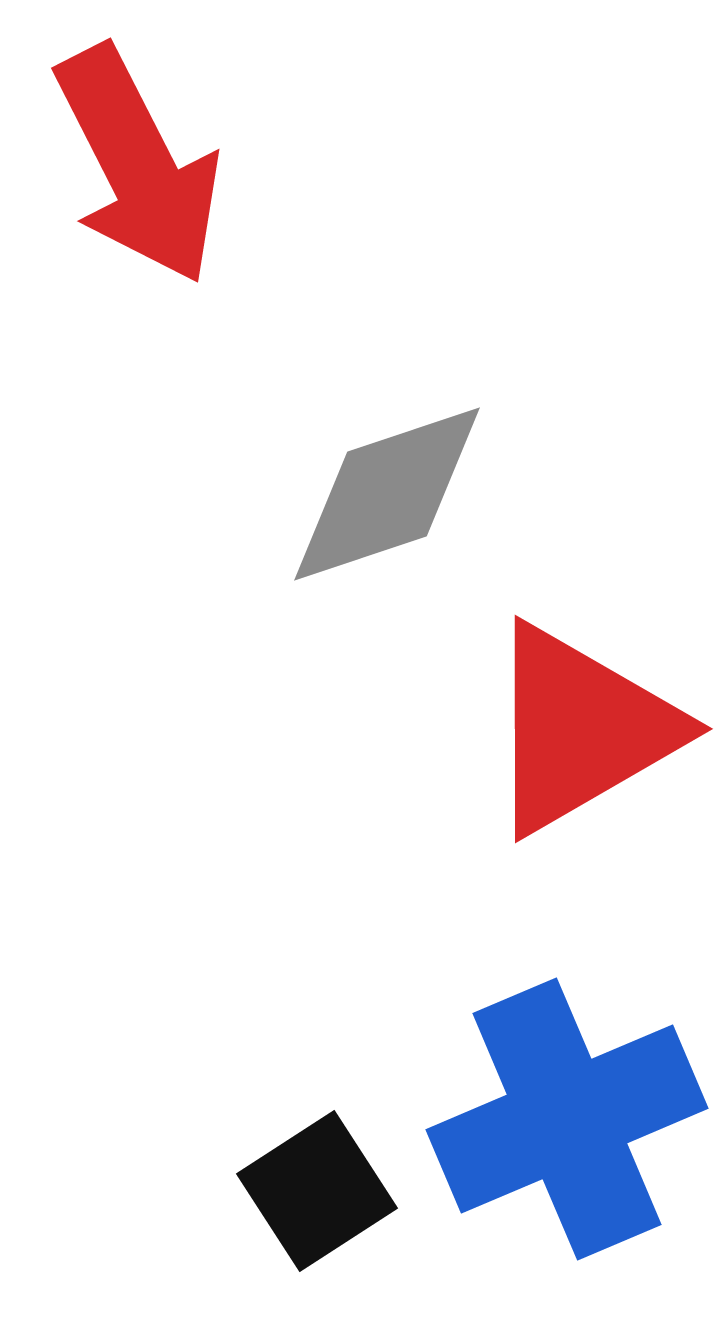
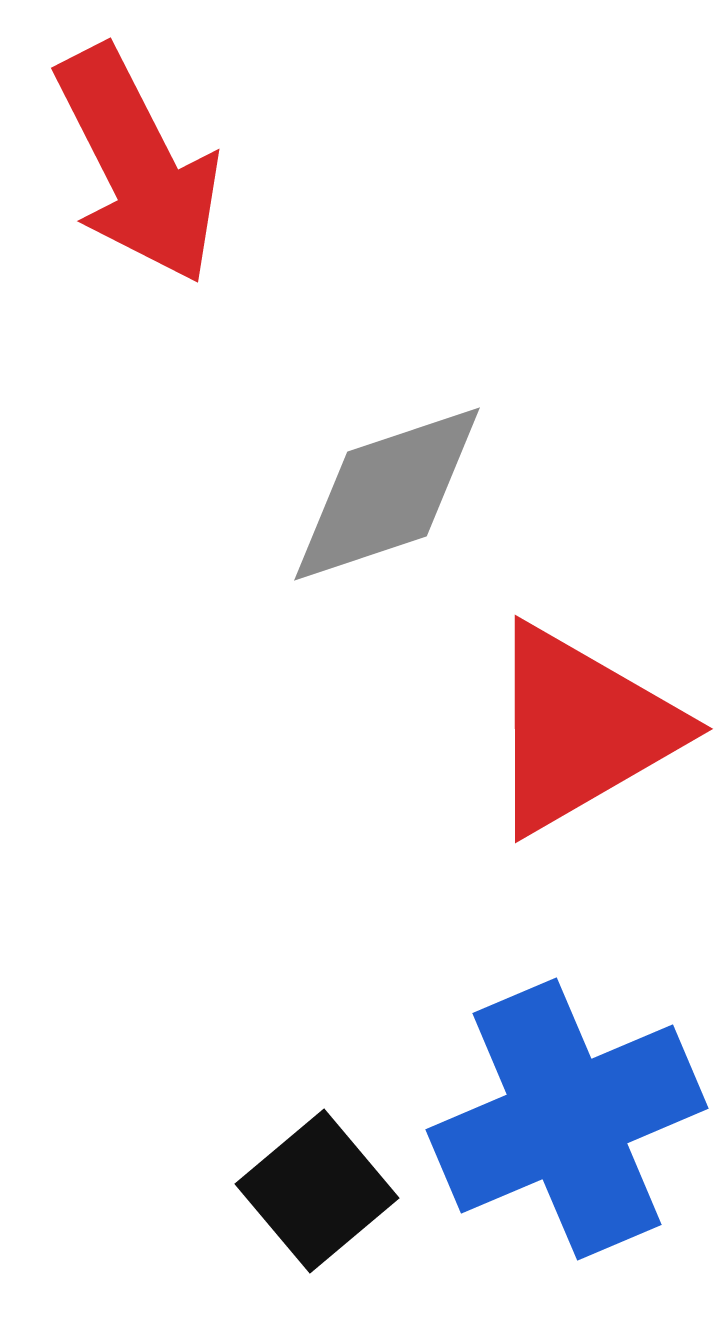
black square: rotated 7 degrees counterclockwise
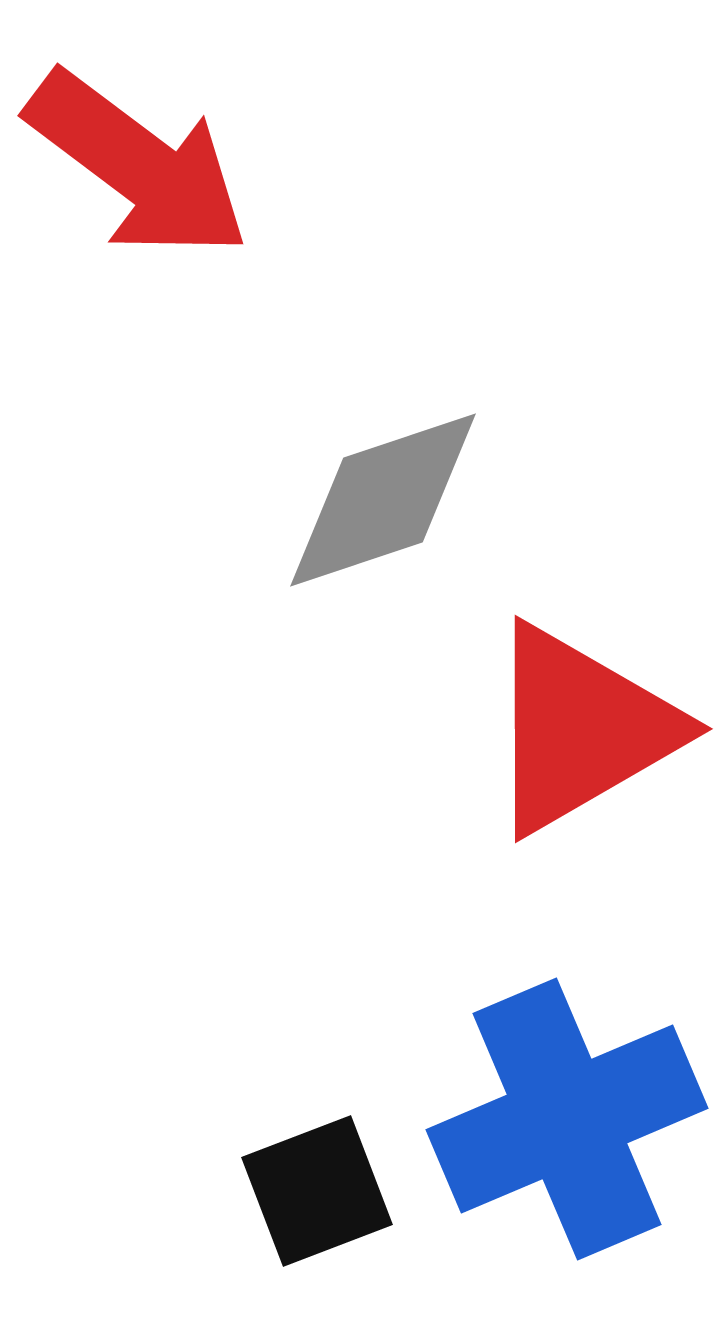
red arrow: rotated 26 degrees counterclockwise
gray diamond: moved 4 px left, 6 px down
black square: rotated 19 degrees clockwise
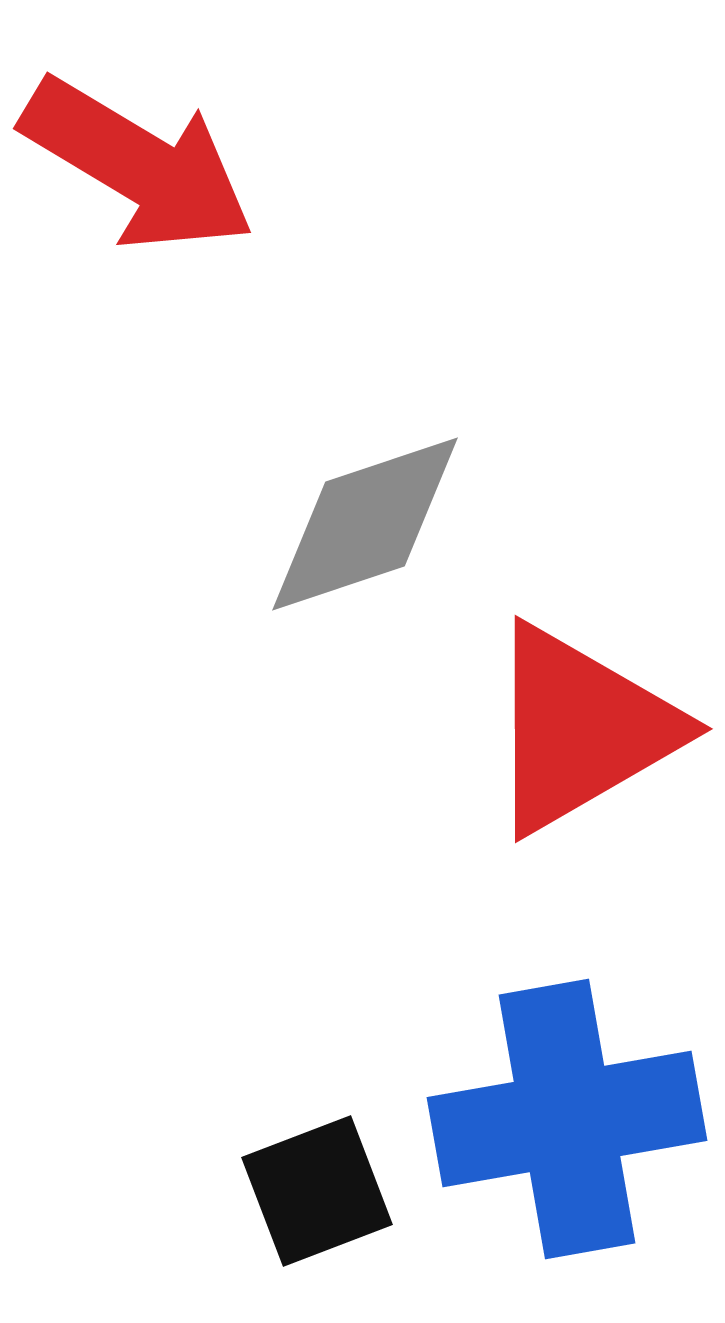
red arrow: rotated 6 degrees counterclockwise
gray diamond: moved 18 px left, 24 px down
blue cross: rotated 13 degrees clockwise
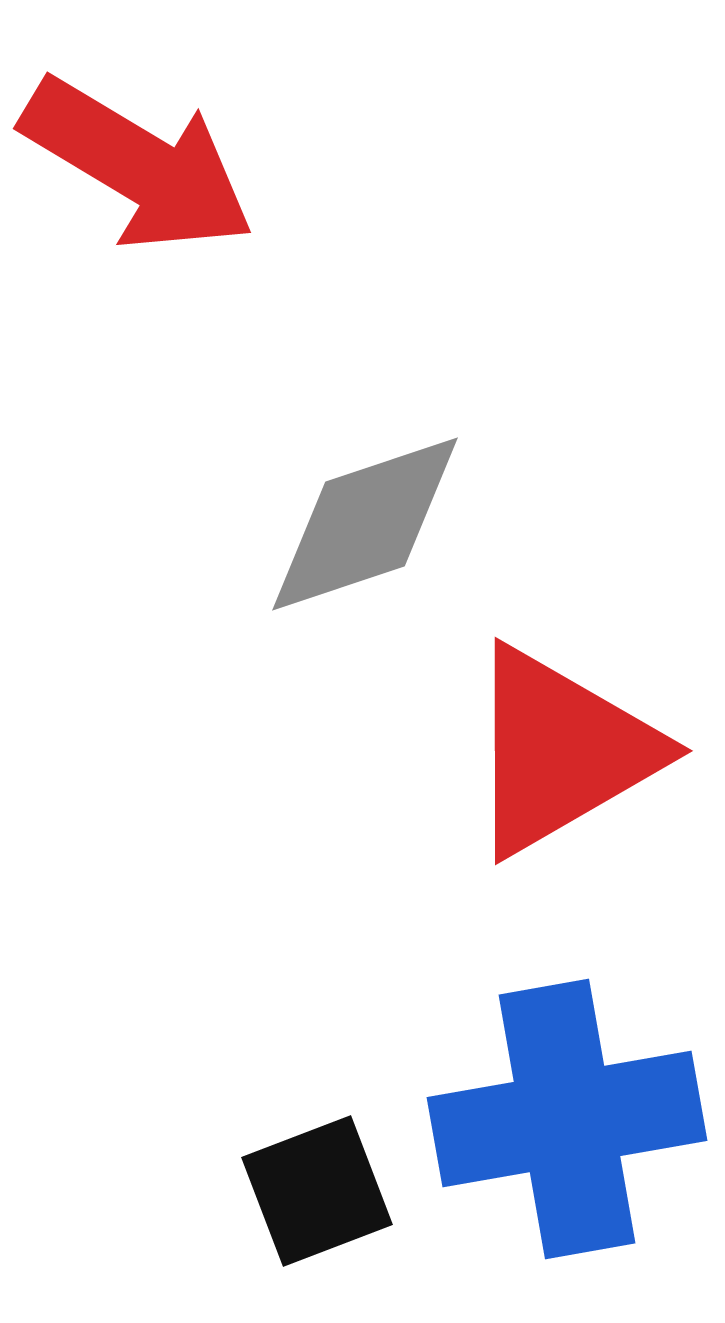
red triangle: moved 20 px left, 22 px down
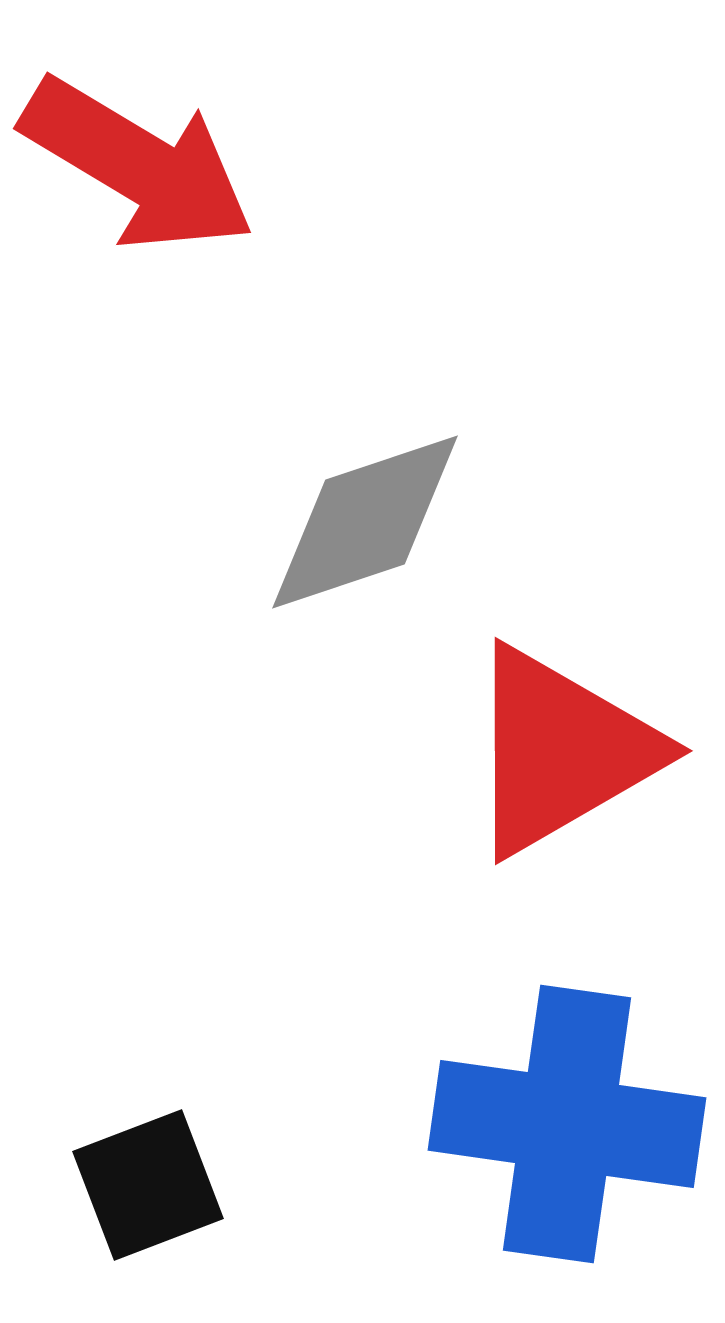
gray diamond: moved 2 px up
blue cross: moved 5 px down; rotated 18 degrees clockwise
black square: moved 169 px left, 6 px up
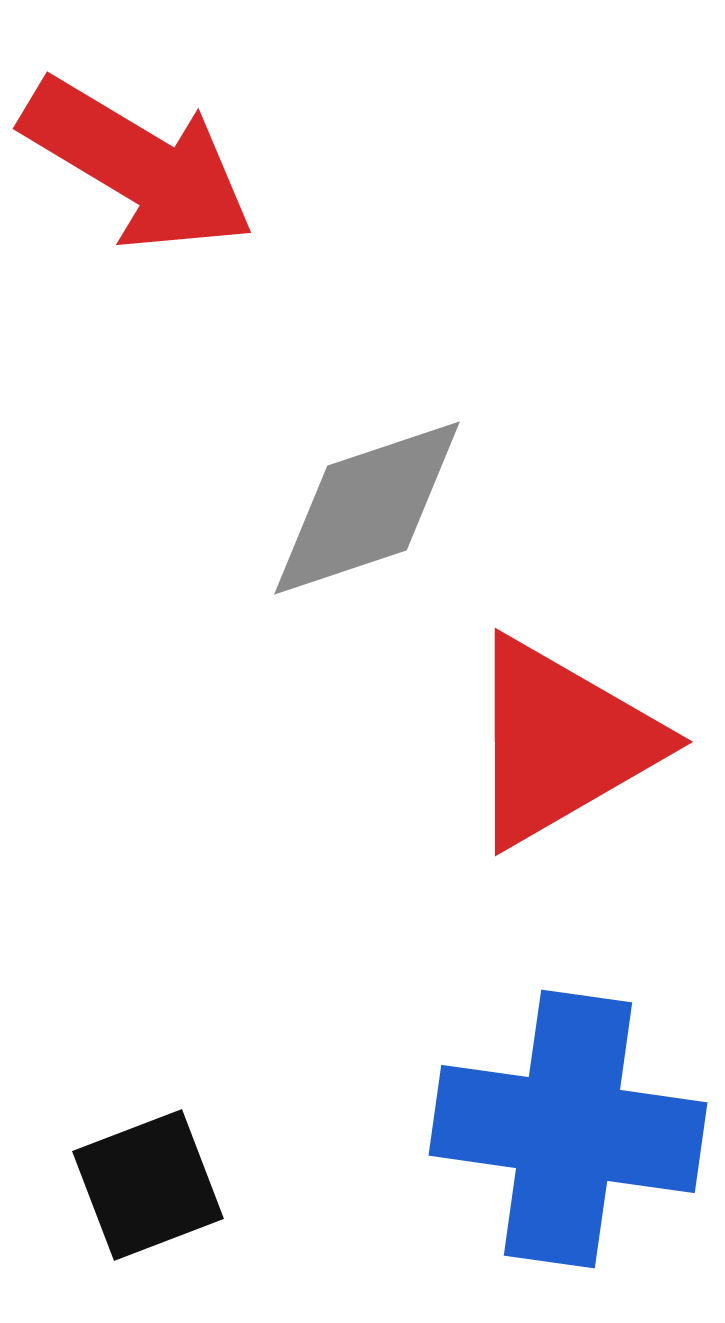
gray diamond: moved 2 px right, 14 px up
red triangle: moved 9 px up
blue cross: moved 1 px right, 5 px down
